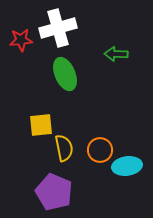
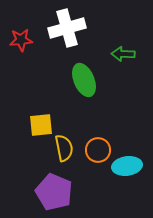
white cross: moved 9 px right
green arrow: moved 7 px right
green ellipse: moved 19 px right, 6 px down
orange circle: moved 2 px left
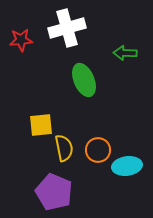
green arrow: moved 2 px right, 1 px up
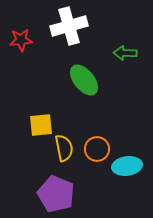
white cross: moved 2 px right, 2 px up
green ellipse: rotated 16 degrees counterclockwise
orange circle: moved 1 px left, 1 px up
purple pentagon: moved 2 px right, 2 px down
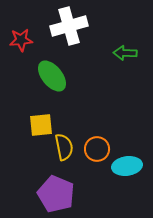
green ellipse: moved 32 px left, 4 px up
yellow semicircle: moved 1 px up
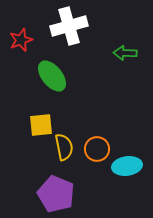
red star: rotated 15 degrees counterclockwise
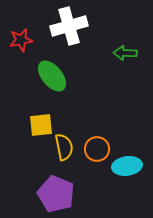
red star: rotated 10 degrees clockwise
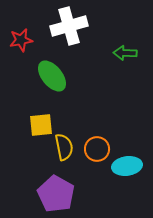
purple pentagon: rotated 6 degrees clockwise
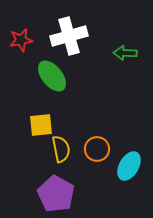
white cross: moved 10 px down
yellow semicircle: moved 3 px left, 2 px down
cyan ellipse: moved 2 px right; rotated 52 degrees counterclockwise
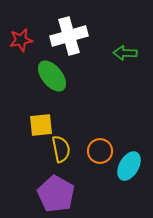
orange circle: moved 3 px right, 2 px down
